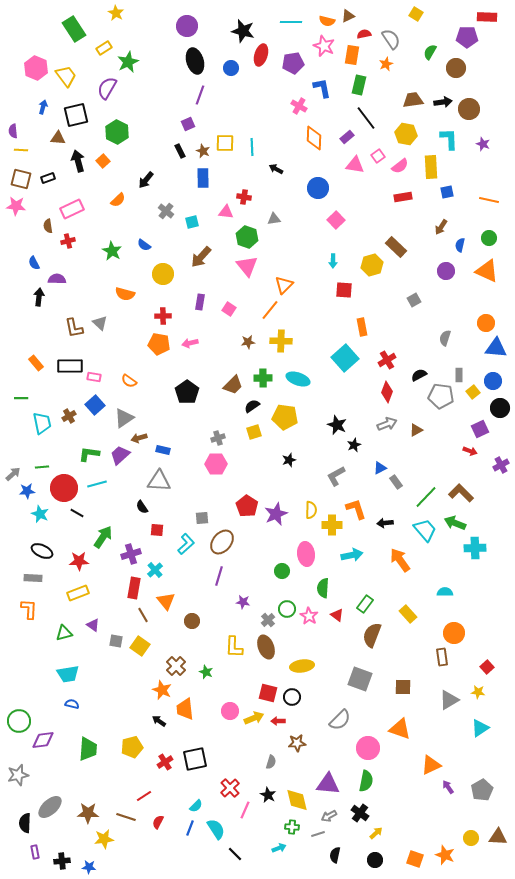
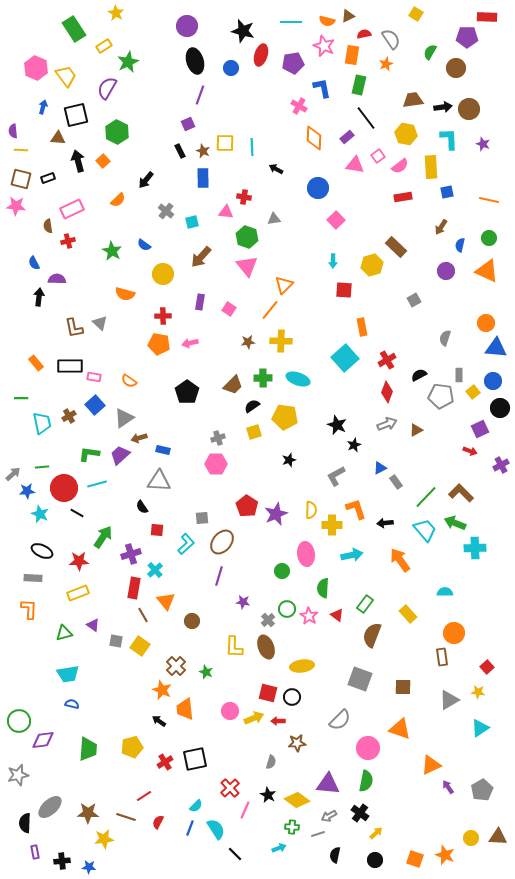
yellow rectangle at (104, 48): moved 2 px up
black arrow at (443, 102): moved 5 px down
yellow diamond at (297, 800): rotated 40 degrees counterclockwise
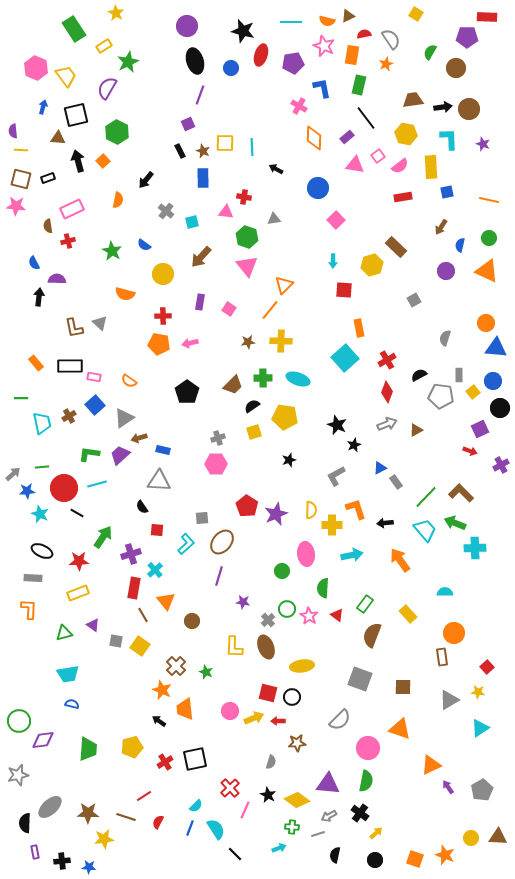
orange semicircle at (118, 200): rotated 35 degrees counterclockwise
orange rectangle at (362, 327): moved 3 px left, 1 px down
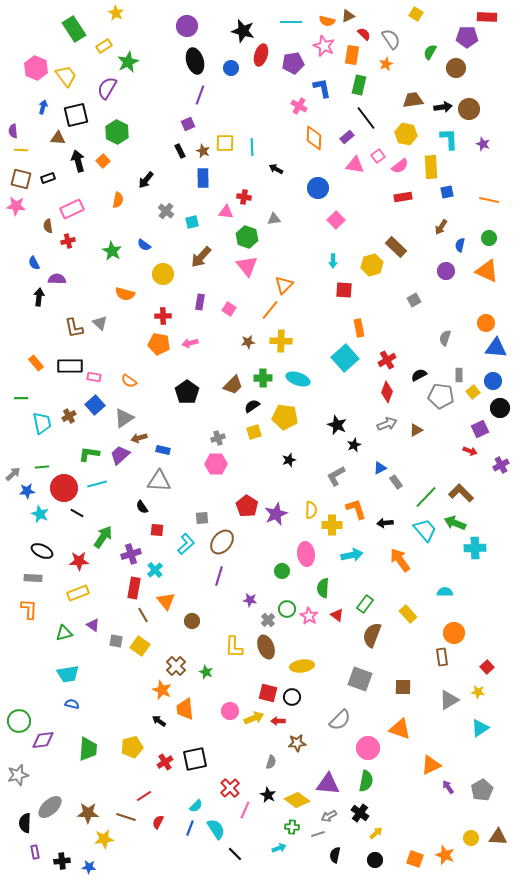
red semicircle at (364, 34): rotated 56 degrees clockwise
purple star at (243, 602): moved 7 px right, 2 px up
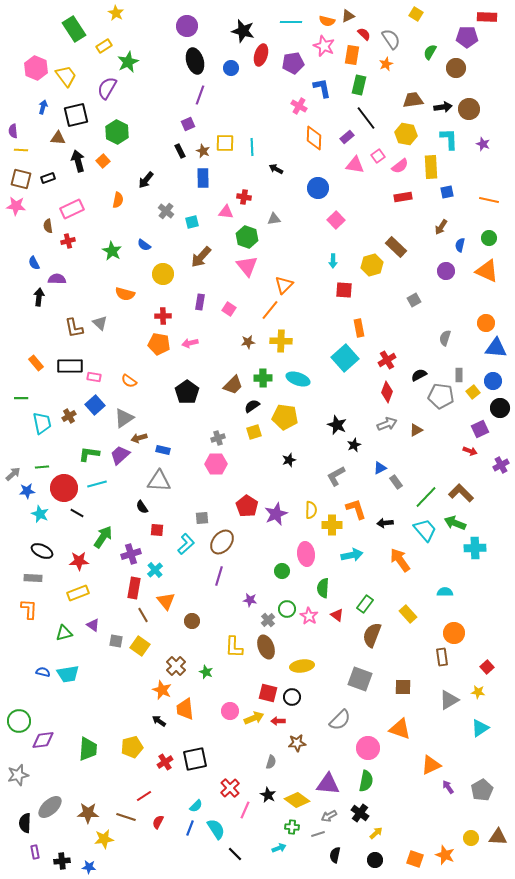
blue semicircle at (72, 704): moved 29 px left, 32 px up
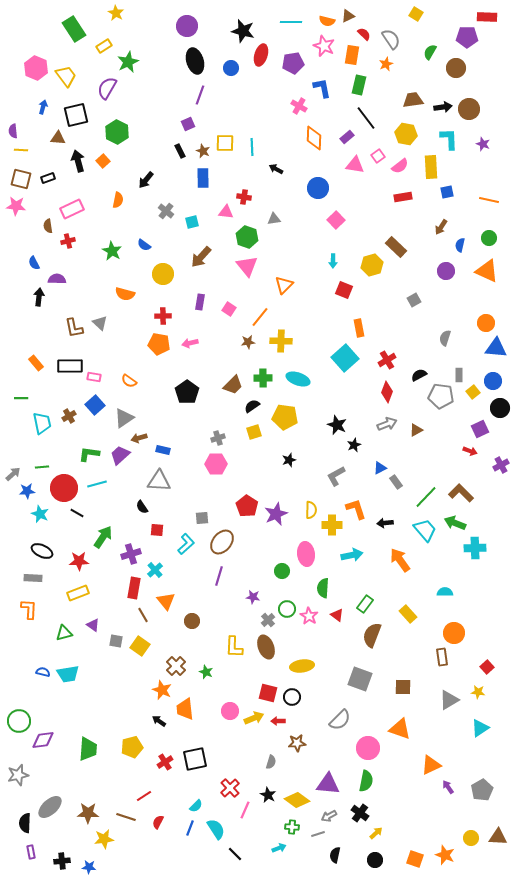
red square at (344, 290): rotated 18 degrees clockwise
orange line at (270, 310): moved 10 px left, 7 px down
purple star at (250, 600): moved 3 px right, 3 px up
purple rectangle at (35, 852): moved 4 px left
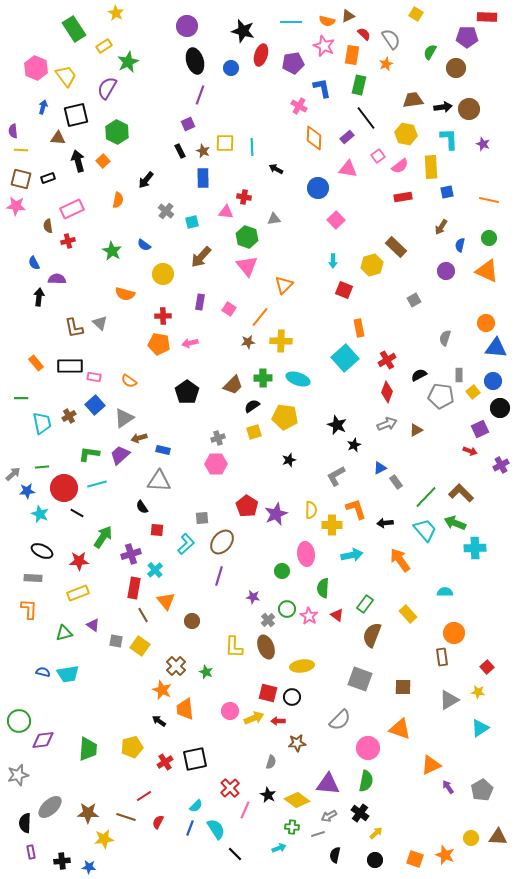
pink triangle at (355, 165): moved 7 px left, 4 px down
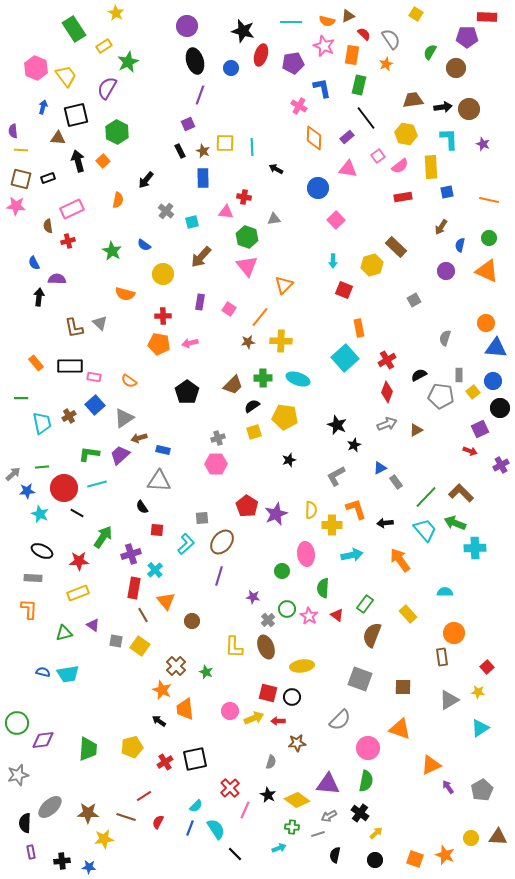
green circle at (19, 721): moved 2 px left, 2 px down
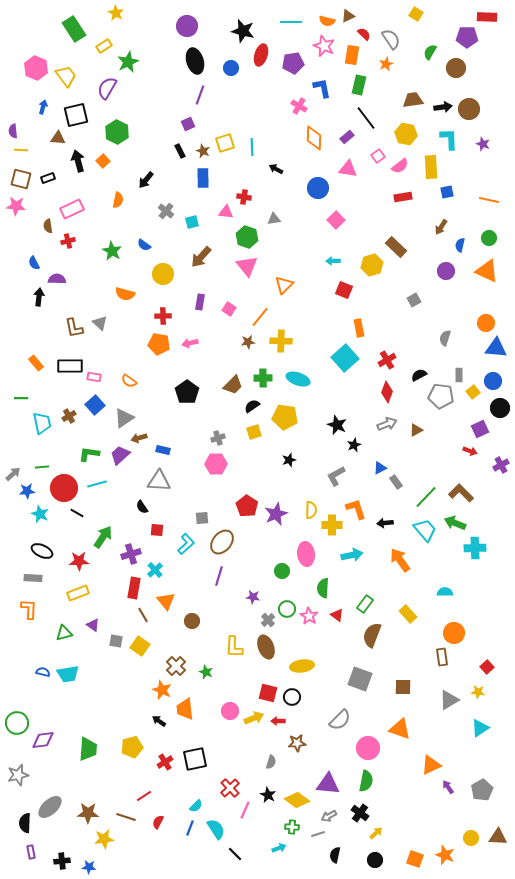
yellow square at (225, 143): rotated 18 degrees counterclockwise
cyan arrow at (333, 261): rotated 88 degrees clockwise
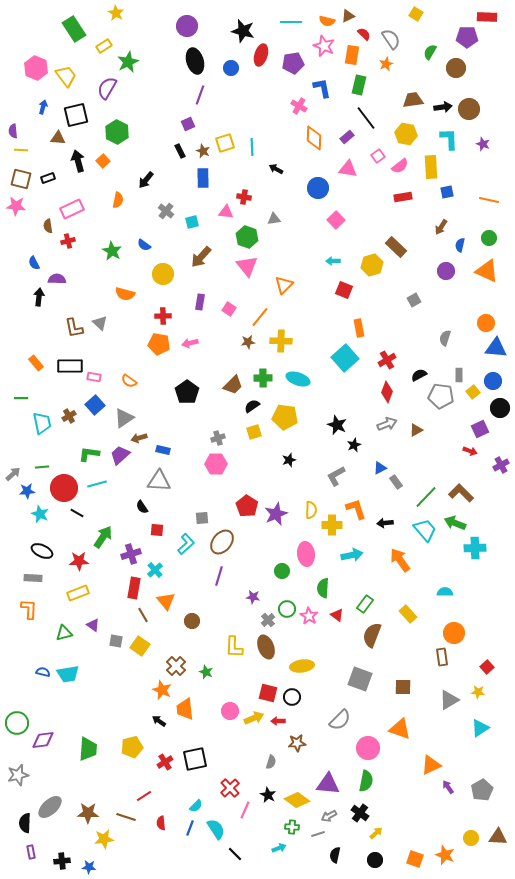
red semicircle at (158, 822): moved 3 px right, 1 px down; rotated 32 degrees counterclockwise
